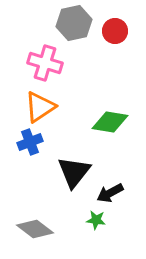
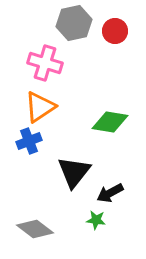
blue cross: moved 1 px left, 1 px up
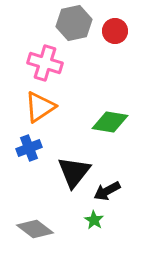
blue cross: moved 7 px down
black arrow: moved 3 px left, 2 px up
green star: moved 2 px left; rotated 24 degrees clockwise
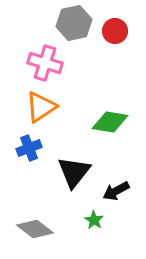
orange triangle: moved 1 px right
black arrow: moved 9 px right
